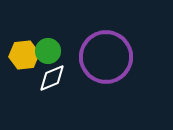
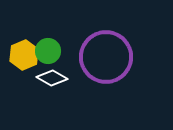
yellow hexagon: rotated 16 degrees counterclockwise
white diamond: rotated 52 degrees clockwise
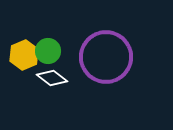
white diamond: rotated 8 degrees clockwise
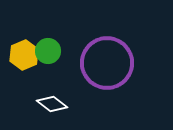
purple circle: moved 1 px right, 6 px down
white diamond: moved 26 px down
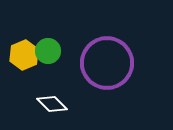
white diamond: rotated 8 degrees clockwise
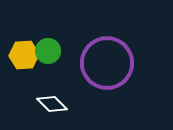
yellow hexagon: rotated 20 degrees clockwise
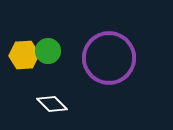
purple circle: moved 2 px right, 5 px up
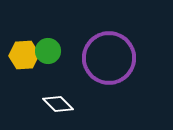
white diamond: moved 6 px right
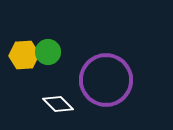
green circle: moved 1 px down
purple circle: moved 3 px left, 22 px down
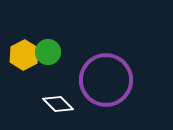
yellow hexagon: rotated 24 degrees counterclockwise
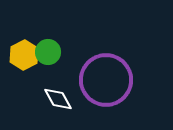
white diamond: moved 5 px up; rotated 16 degrees clockwise
